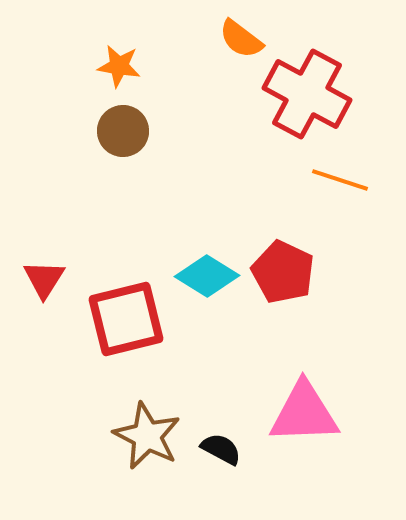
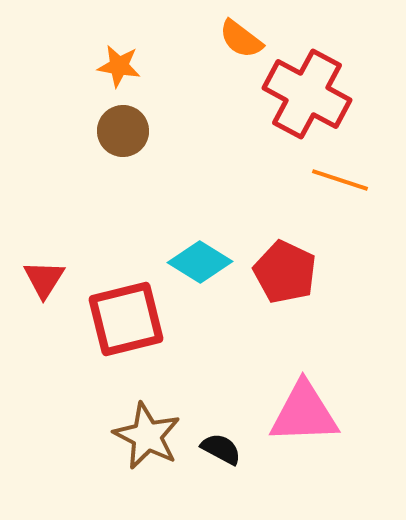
red pentagon: moved 2 px right
cyan diamond: moved 7 px left, 14 px up
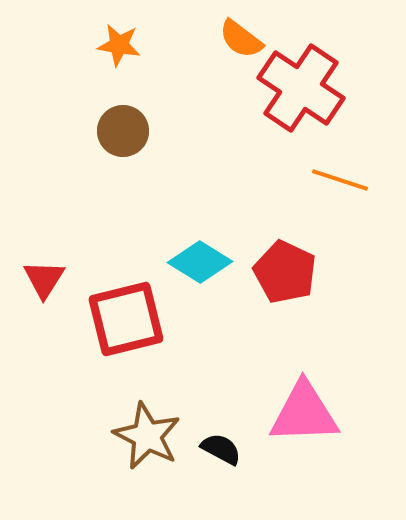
orange star: moved 21 px up
red cross: moved 6 px left, 6 px up; rotated 6 degrees clockwise
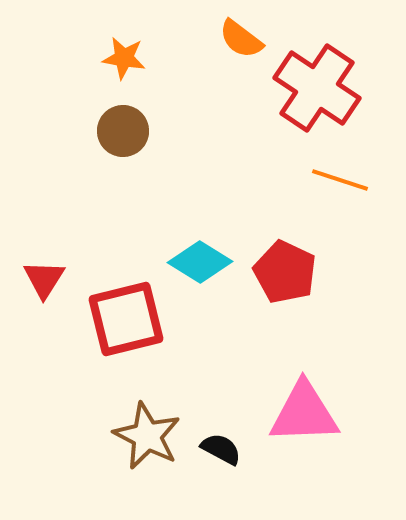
orange star: moved 5 px right, 13 px down
red cross: moved 16 px right
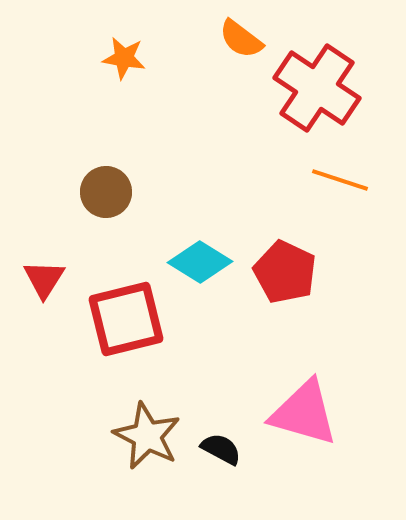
brown circle: moved 17 px left, 61 px down
pink triangle: rotated 18 degrees clockwise
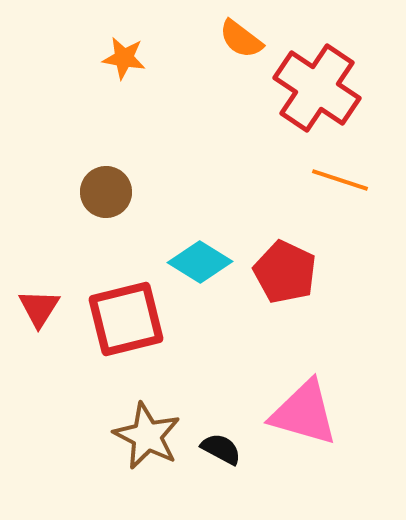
red triangle: moved 5 px left, 29 px down
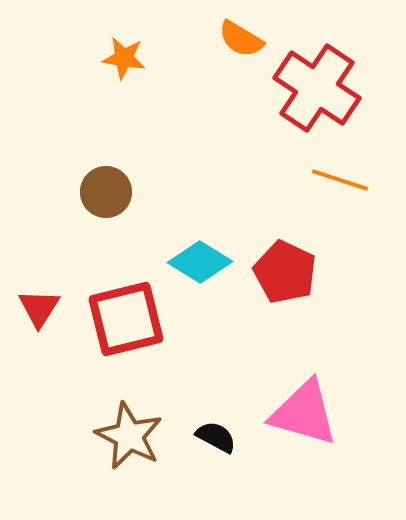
orange semicircle: rotated 6 degrees counterclockwise
brown star: moved 18 px left
black semicircle: moved 5 px left, 12 px up
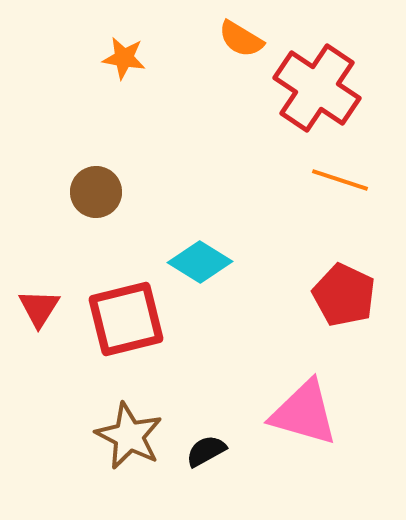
brown circle: moved 10 px left
red pentagon: moved 59 px right, 23 px down
black semicircle: moved 10 px left, 14 px down; rotated 57 degrees counterclockwise
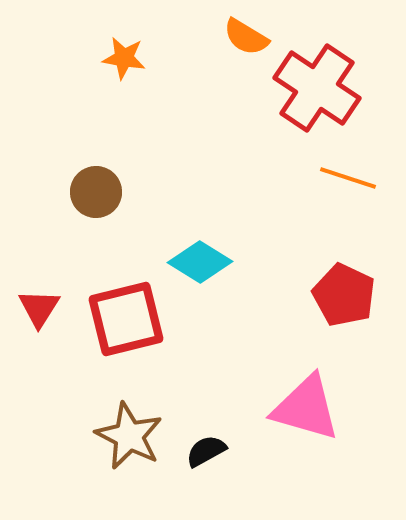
orange semicircle: moved 5 px right, 2 px up
orange line: moved 8 px right, 2 px up
pink triangle: moved 2 px right, 5 px up
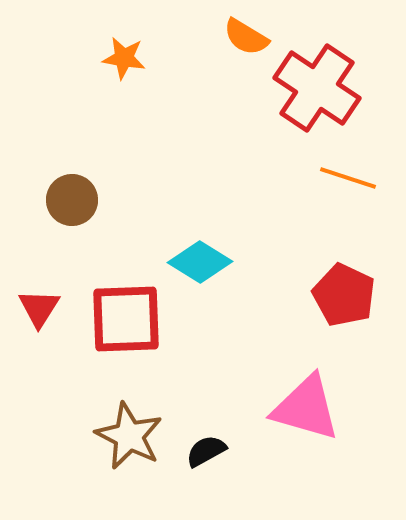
brown circle: moved 24 px left, 8 px down
red square: rotated 12 degrees clockwise
